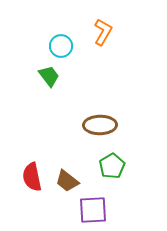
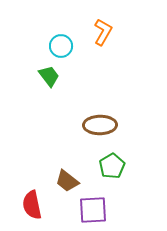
red semicircle: moved 28 px down
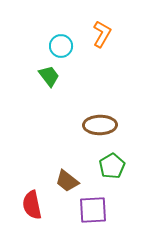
orange L-shape: moved 1 px left, 2 px down
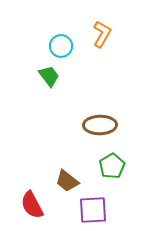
red semicircle: rotated 16 degrees counterclockwise
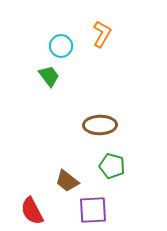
green pentagon: rotated 25 degrees counterclockwise
red semicircle: moved 6 px down
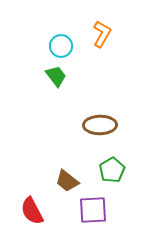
green trapezoid: moved 7 px right
green pentagon: moved 4 px down; rotated 25 degrees clockwise
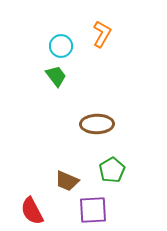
brown ellipse: moved 3 px left, 1 px up
brown trapezoid: rotated 15 degrees counterclockwise
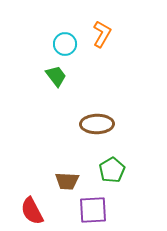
cyan circle: moved 4 px right, 2 px up
brown trapezoid: rotated 20 degrees counterclockwise
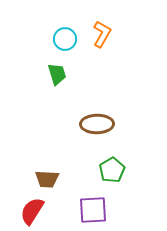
cyan circle: moved 5 px up
green trapezoid: moved 1 px right, 2 px up; rotated 20 degrees clockwise
brown trapezoid: moved 20 px left, 2 px up
red semicircle: rotated 60 degrees clockwise
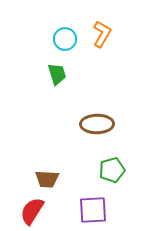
green pentagon: rotated 15 degrees clockwise
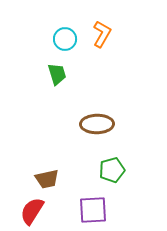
brown trapezoid: rotated 15 degrees counterclockwise
